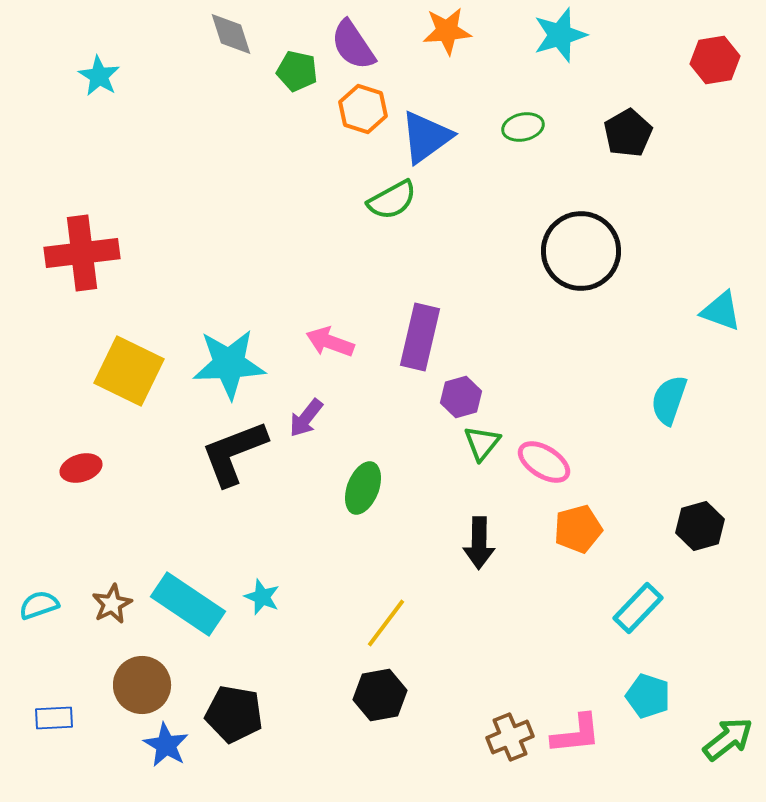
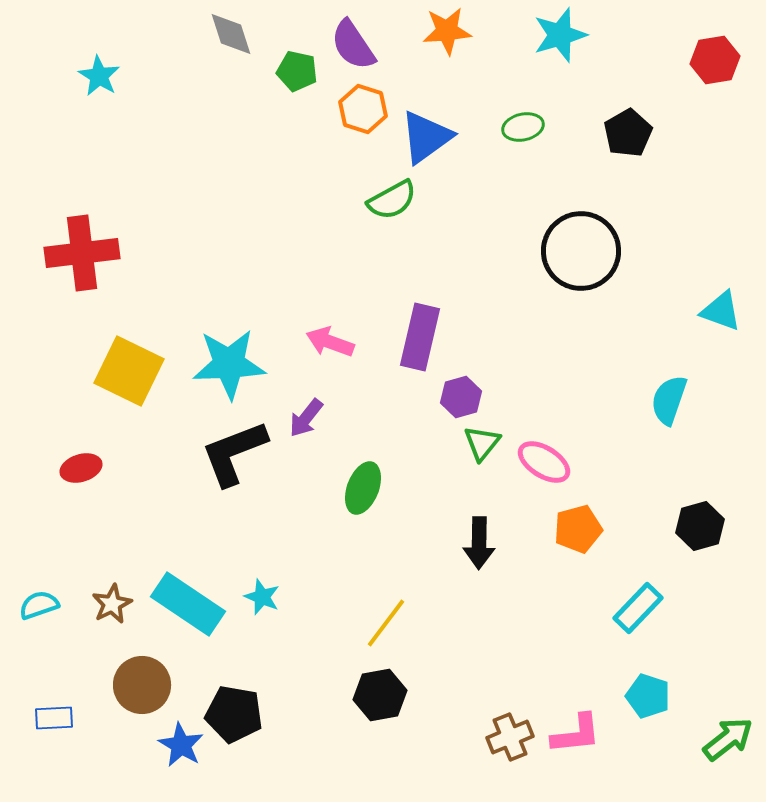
blue star at (166, 745): moved 15 px right
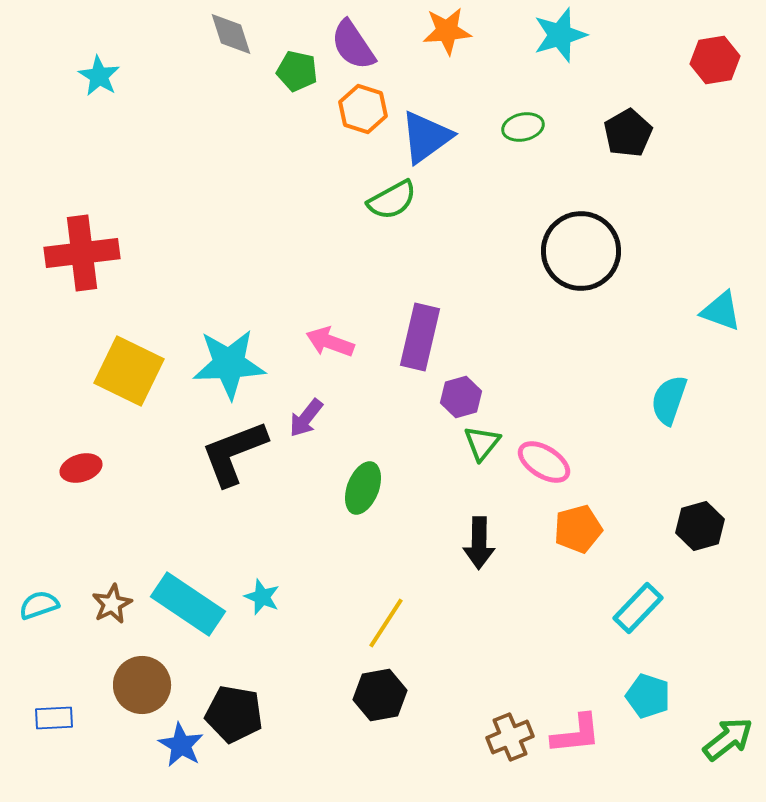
yellow line at (386, 623): rotated 4 degrees counterclockwise
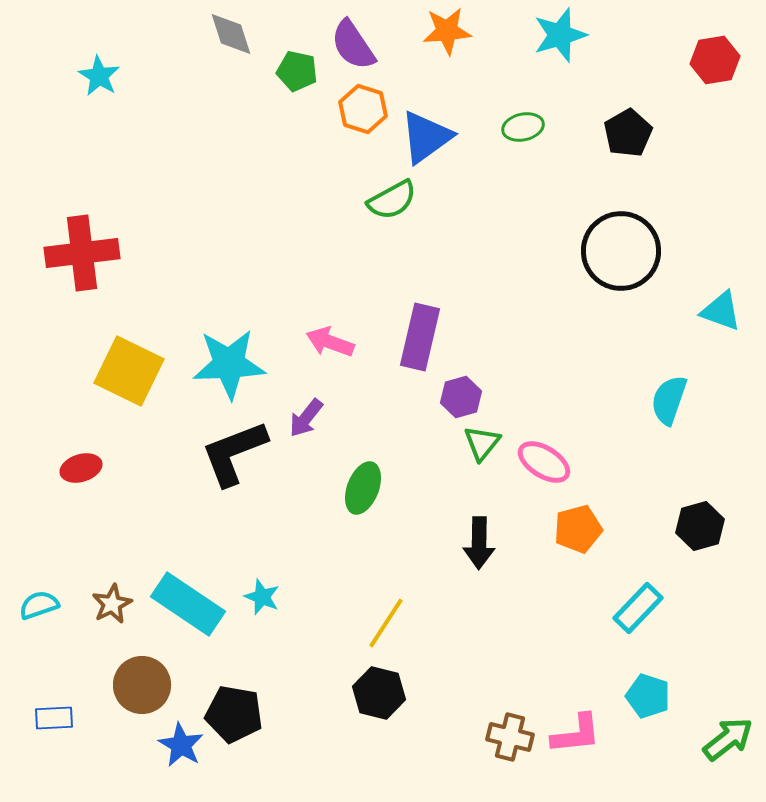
black circle at (581, 251): moved 40 px right
black hexagon at (380, 695): moved 1 px left, 2 px up; rotated 24 degrees clockwise
brown cross at (510, 737): rotated 36 degrees clockwise
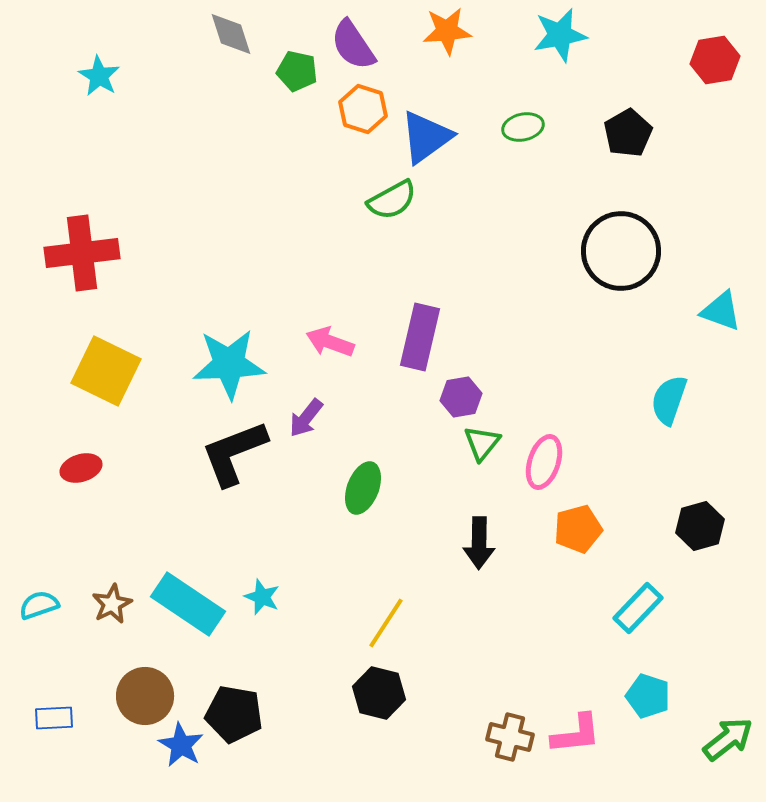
cyan star at (560, 35): rotated 6 degrees clockwise
yellow square at (129, 371): moved 23 px left
purple hexagon at (461, 397): rotated 6 degrees clockwise
pink ellipse at (544, 462): rotated 76 degrees clockwise
brown circle at (142, 685): moved 3 px right, 11 px down
